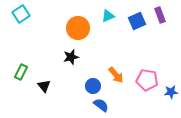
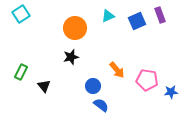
orange circle: moved 3 px left
orange arrow: moved 1 px right, 5 px up
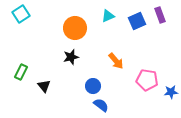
orange arrow: moved 1 px left, 9 px up
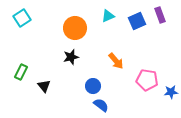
cyan square: moved 1 px right, 4 px down
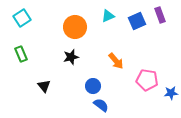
orange circle: moved 1 px up
green rectangle: moved 18 px up; rotated 49 degrees counterclockwise
blue star: moved 1 px down
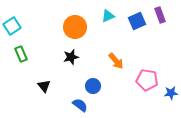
cyan square: moved 10 px left, 8 px down
blue semicircle: moved 21 px left
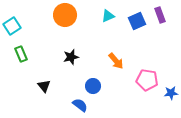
orange circle: moved 10 px left, 12 px up
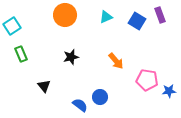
cyan triangle: moved 2 px left, 1 px down
blue square: rotated 36 degrees counterclockwise
blue circle: moved 7 px right, 11 px down
blue star: moved 2 px left, 2 px up
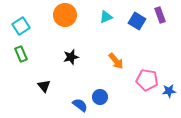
cyan square: moved 9 px right
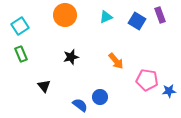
cyan square: moved 1 px left
